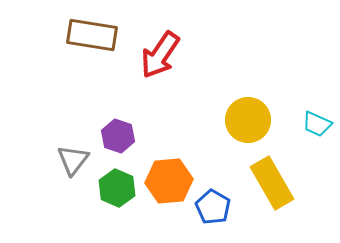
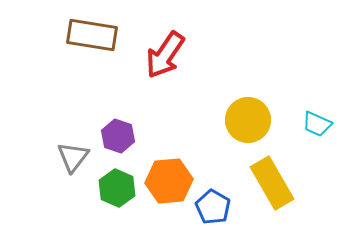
red arrow: moved 5 px right
gray triangle: moved 3 px up
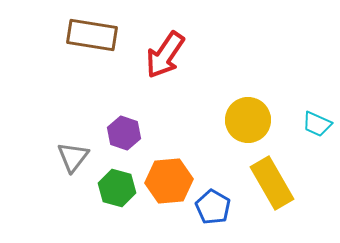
purple hexagon: moved 6 px right, 3 px up
green hexagon: rotated 9 degrees counterclockwise
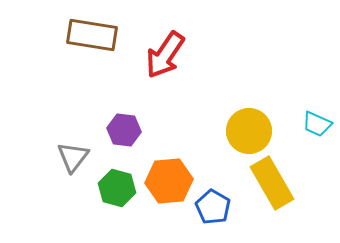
yellow circle: moved 1 px right, 11 px down
purple hexagon: moved 3 px up; rotated 12 degrees counterclockwise
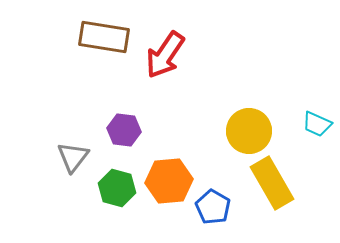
brown rectangle: moved 12 px right, 2 px down
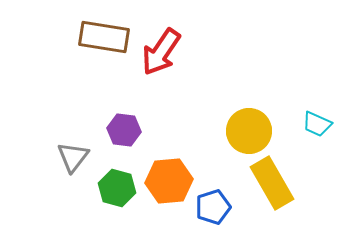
red arrow: moved 4 px left, 3 px up
blue pentagon: rotated 24 degrees clockwise
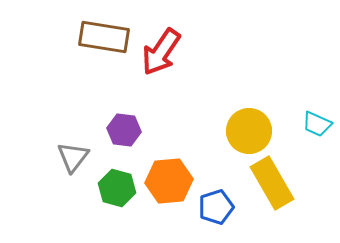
blue pentagon: moved 3 px right
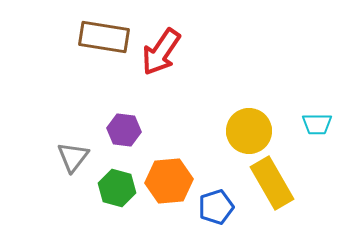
cyan trapezoid: rotated 24 degrees counterclockwise
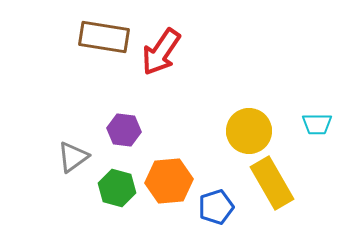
gray triangle: rotated 16 degrees clockwise
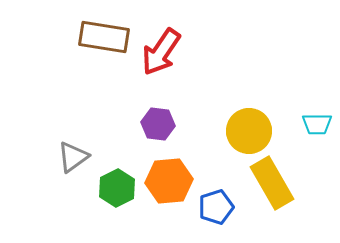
purple hexagon: moved 34 px right, 6 px up
green hexagon: rotated 18 degrees clockwise
